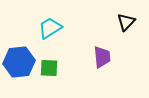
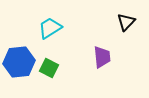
green square: rotated 24 degrees clockwise
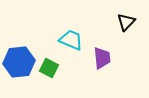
cyan trapezoid: moved 21 px right, 12 px down; rotated 55 degrees clockwise
purple trapezoid: moved 1 px down
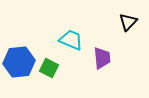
black triangle: moved 2 px right
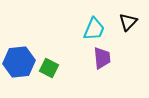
cyan trapezoid: moved 23 px right, 11 px up; rotated 90 degrees clockwise
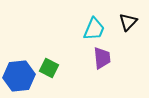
blue hexagon: moved 14 px down
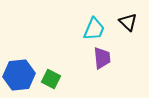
black triangle: rotated 30 degrees counterclockwise
green square: moved 2 px right, 11 px down
blue hexagon: moved 1 px up
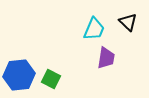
purple trapezoid: moved 4 px right; rotated 15 degrees clockwise
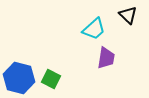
black triangle: moved 7 px up
cyan trapezoid: rotated 25 degrees clockwise
blue hexagon: moved 3 px down; rotated 20 degrees clockwise
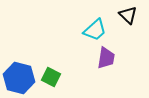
cyan trapezoid: moved 1 px right, 1 px down
green square: moved 2 px up
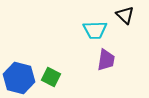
black triangle: moved 3 px left
cyan trapezoid: rotated 40 degrees clockwise
purple trapezoid: moved 2 px down
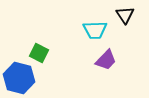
black triangle: rotated 12 degrees clockwise
purple trapezoid: rotated 35 degrees clockwise
green square: moved 12 px left, 24 px up
